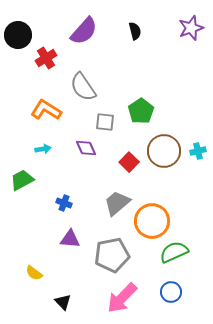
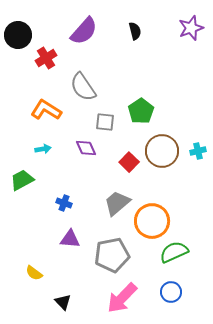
brown circle: moved 2 px left
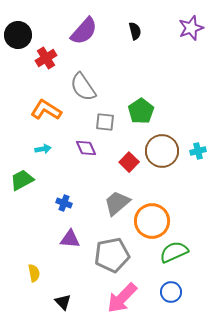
yellow semicircle: rotated 138 degrees counterclockwise
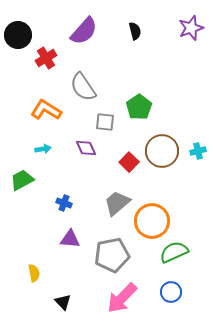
green pentagon: moved 2 px left, 4 px up
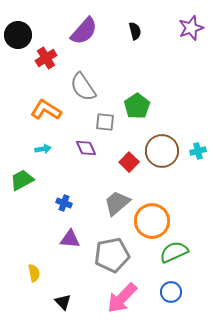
green pentagon: moved 2 px left, 1 px up
